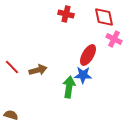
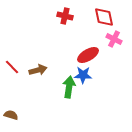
red cross: moved 1 px left, 2 px down
red ellipse: rotated 30 degrees clockwise
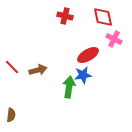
red diamond: moved 1 px left
blue star: rotated 12 degrees counterclockwise
brown semicircle: rotated 80 degrees clockwise
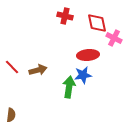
red diamond: moved 6 px left, 6 px down
pink cross: moved 1 px up
red ellipse: rotated 25 degrees clockwise
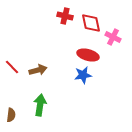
red diamond: moved 6 px left
pink cross: moved 1 px left, 1 px up
red ellipse: rotated 20 degrees clockwise
green arrow: moved 29 px left, 18 px down
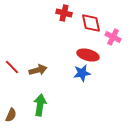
red cross: moved 1 px left, 3 px up
blue star: moved 1 px left, 2 px up
brown semicircle: rotated 16 degrees clockwise
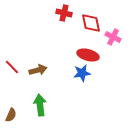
green arrow: rotated 15 degrees counterclockwise
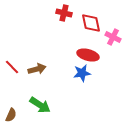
brown arrow: moved 1 px left, 1 px up
green arrow: rotated 130 degrees clockwise
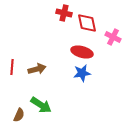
red diamond: moved 4 px left
red ellipse: moved 6 px left, 3 px up
red line: rotated 49 degrees clockwise
green arrow: moved 1 px right
brown semicircle: moved 8 px right
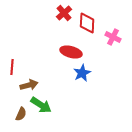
red cross: rotated 35 degrees clockwise
red diamond: rotated 15 degrees clockwise
red ellipse: moved 11 px left
brown arrow: moved 8 px left, 16 px down
blue star: rotated 18 degrees counterclockwise
brown semicircle: moved 2 px right, 1 px up
